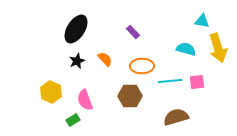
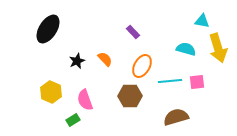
black ellipse: moved 28 px left
orange ellipse: rotated 60 degrees counterclockwise
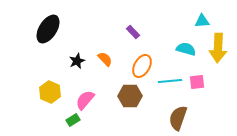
cyan triangle: rotated 14 degrees counterclockwise
yellow arrow: rotated 20 degrees clockwise
yellow hexagon: moved 1 px left
pink semicircle: rotated 60 degrees clockwise
brown semicircle: moved 2 px right, 1 px down; rotated 55 degrees counterclockwise
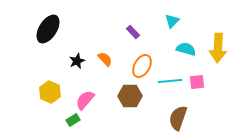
cyan triangle: moved 30 px left; rotated 42 degrees counterclockwise
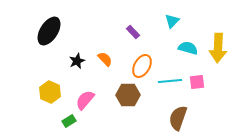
black ellipse: moved 1 px right, 2 px down
cyan semicircle: moved 2 px right, 1 px up
brown hexagon: moved 2 px left, 1 px up
green rectangle: moved 4 px left, 1 px down
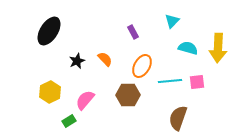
purple rectangle: rotated 16 degrees clockwise
yellow hexagon: rotated 10 degrees clockwise
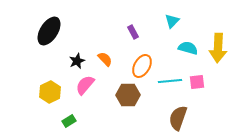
pink semicircle: moved 15 px up
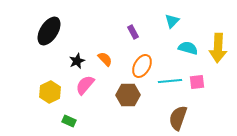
green rectangle: rotated 56 degrees clockwise
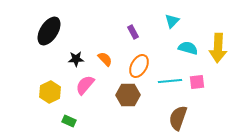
black star: moved 1 px left, 2 px up; rotated 21 degrees clockwise
orange ellipse: moved 3 px left
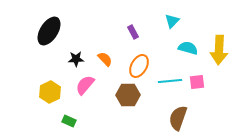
yellow arrow: moved 1 px right, 2 px down
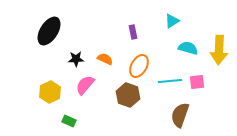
cyan triangle: rotated 14 degrees clockwise
purple rectangle: rotated 16 degrees clockwise
orange semicircle: rotated 21 degrees counterclockwise
brown hexagon: rotated 20 degrees clockwise
brown semicircle: moved 2 px right, 3 px up
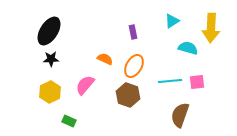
yellow arrow: moved 8 px left, 22 px up
black star: moved 25 px left
orange ellipse: moved 5 px left
